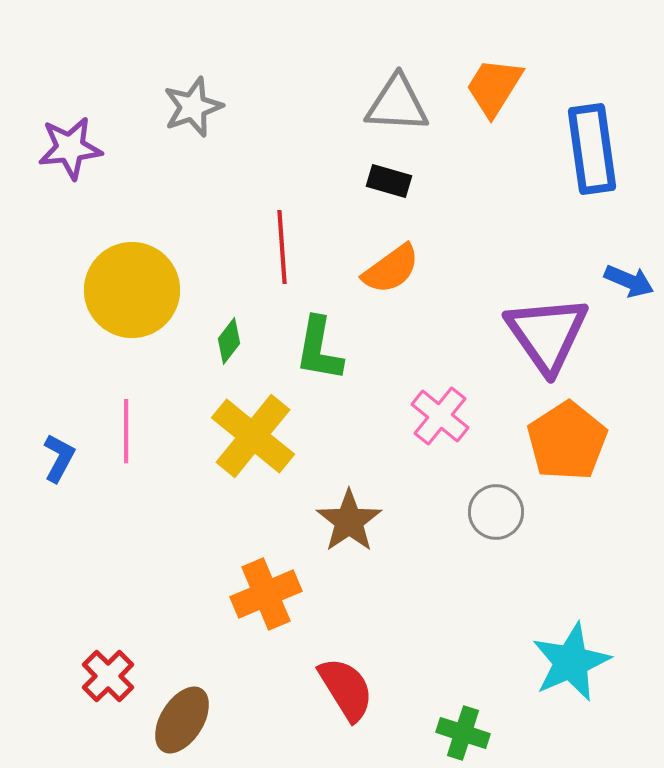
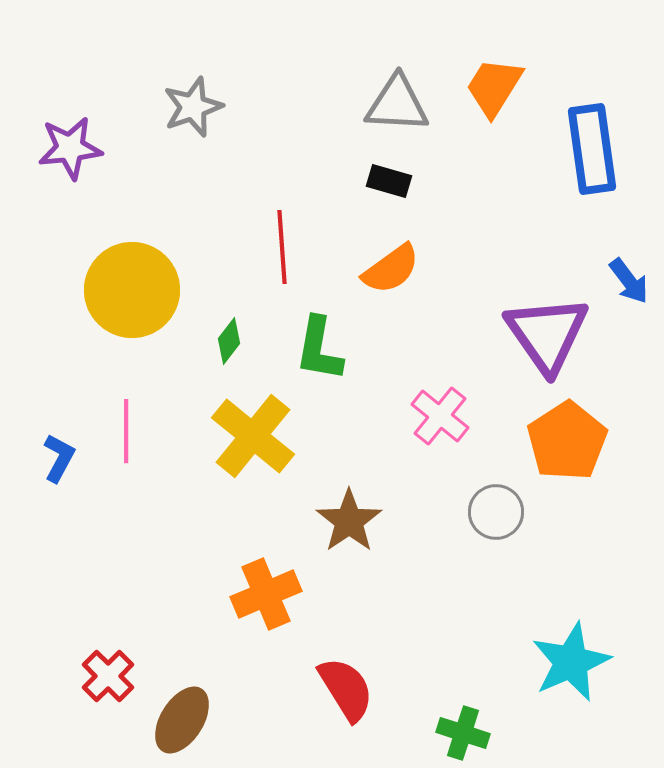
blue arrow: rotated 30 degrees clockwise
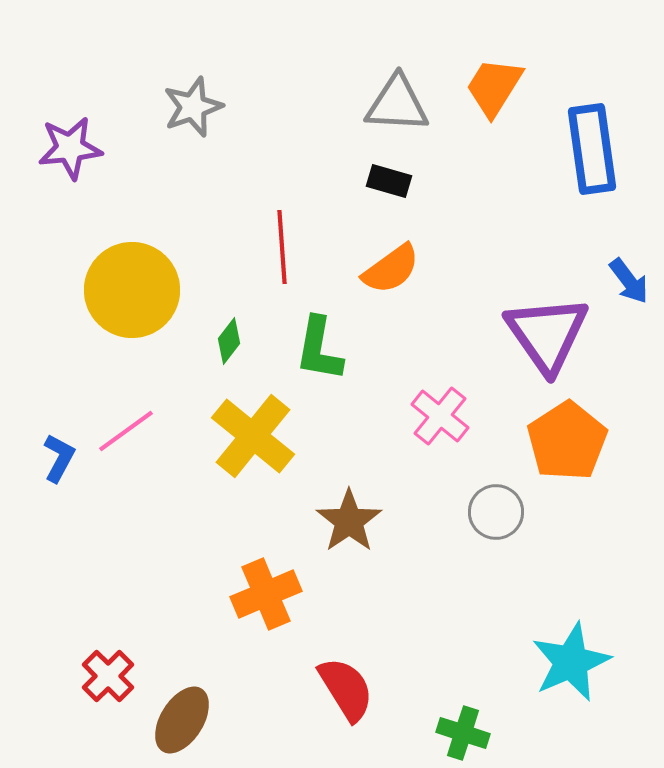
pink line: rotated 54 degrees clockwise
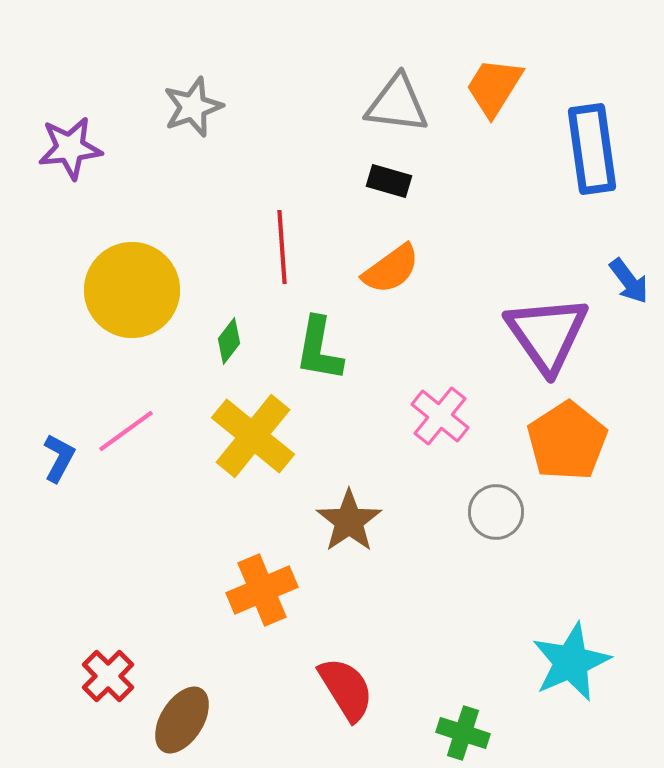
gray triangle: rotated 4 degrees clockwise
orange cross: moved 4 px left, 4 px up
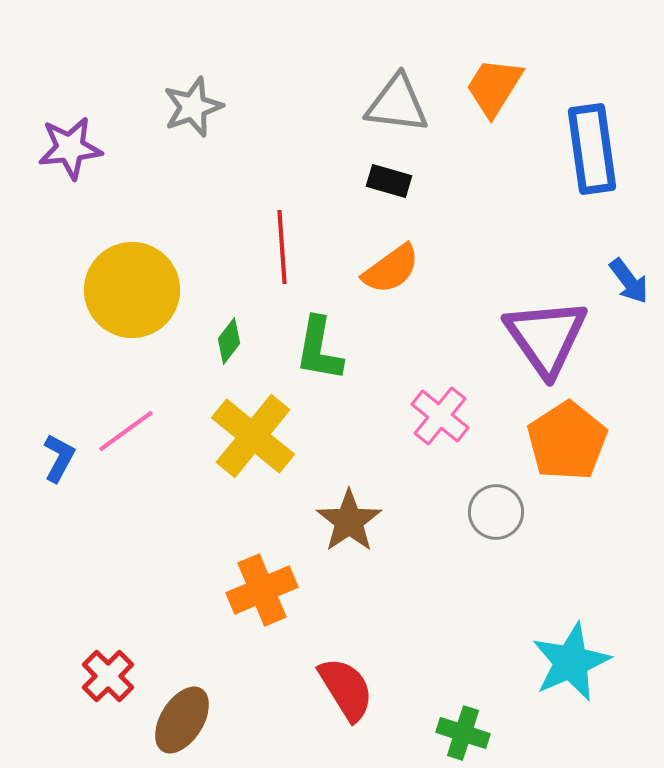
purple triangle: moved 1 px left, 3 px down
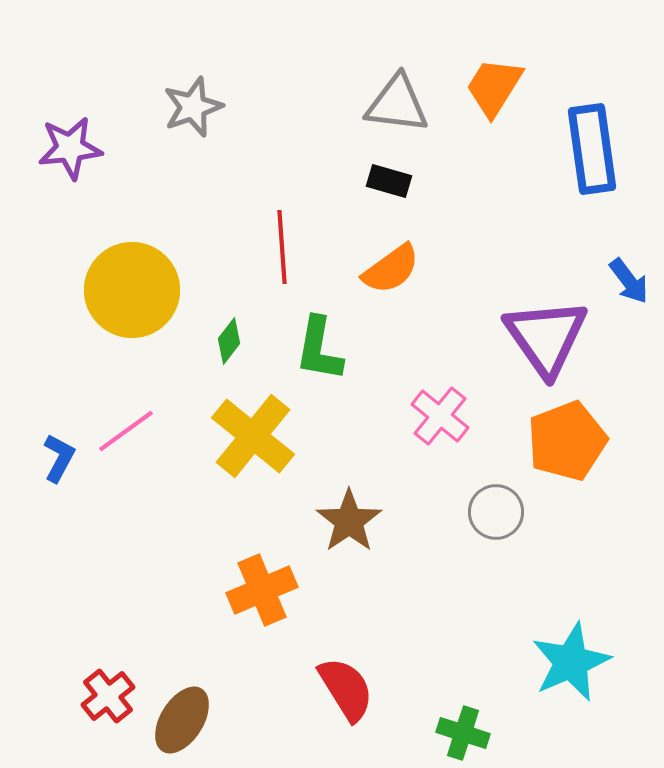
orange pentagon: rotated 12 degrees clockwise
red cross: moved 20 px down; rotated 6 degrees clockwise
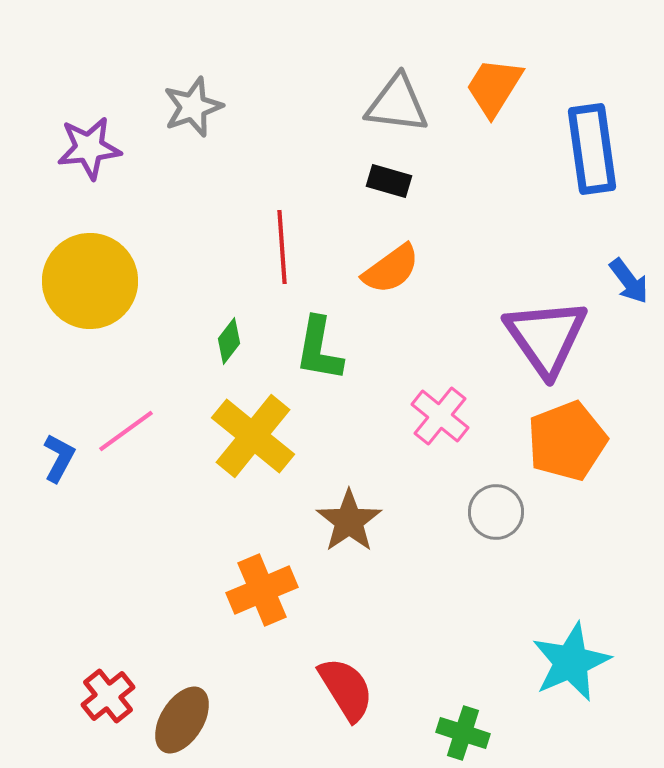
purple star: moved 19 px right
yellow circle: moved 42 px left, 9 px up
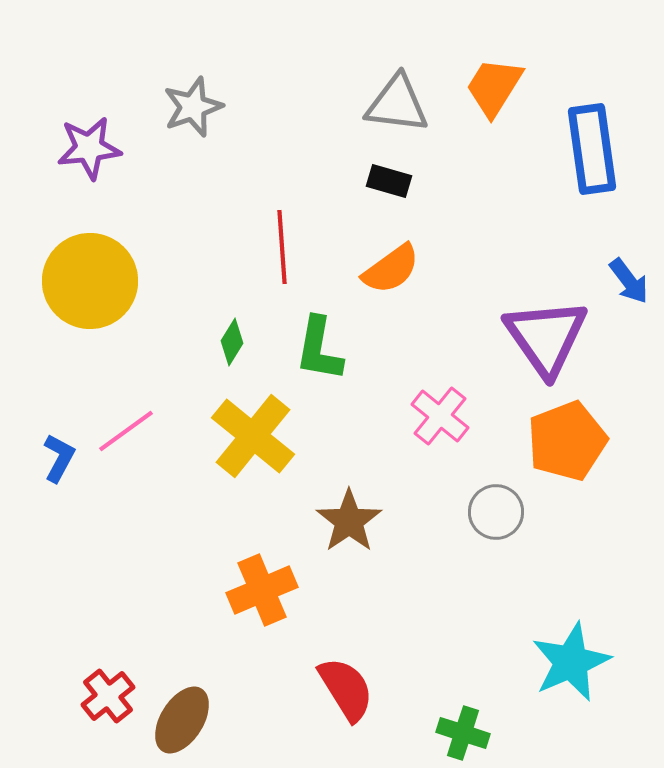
green diamond: moved 3 px right, 1 px down; rotated 6 degrees counterclockwise
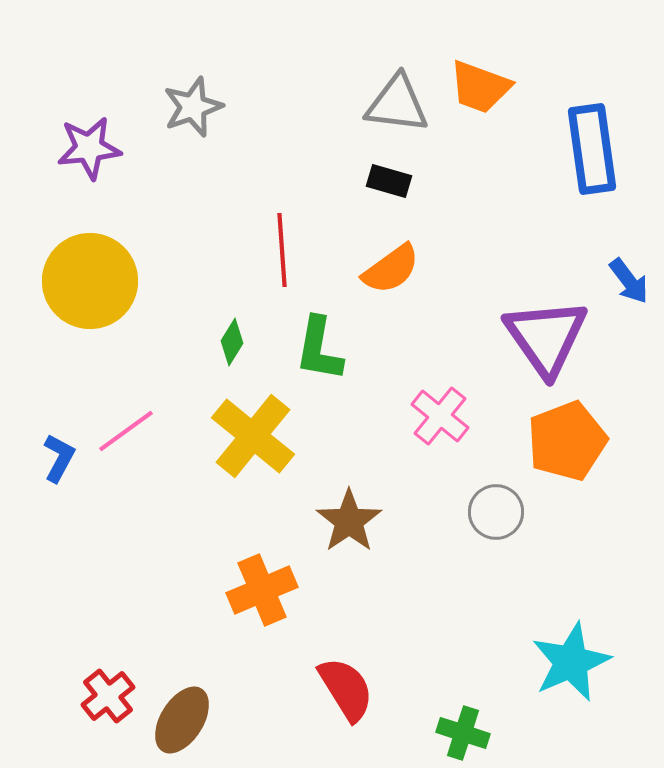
orange trapezoid: moved 14 px left; rotated 102 degrees counterclockwise
red line: moved 3 px down
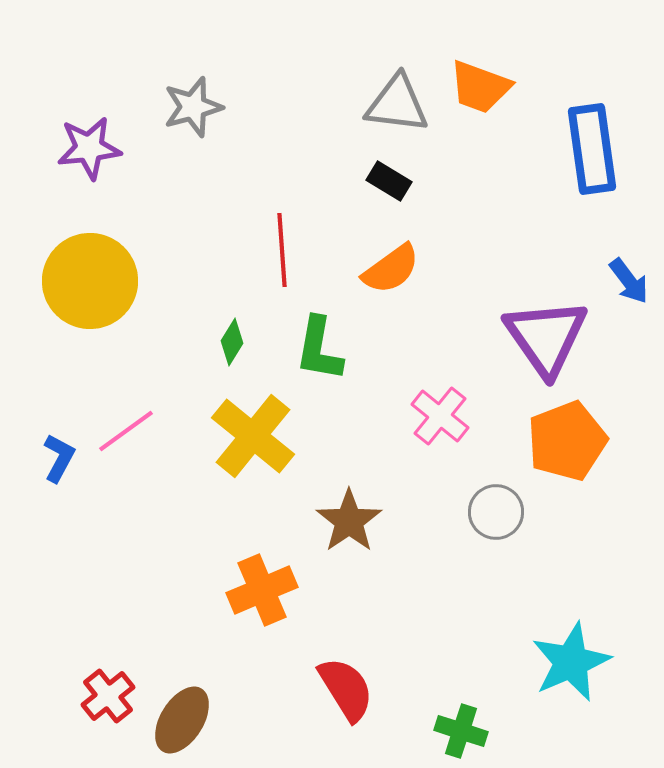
gray star: rotated 4 degrees clockwise
black rectangle: rotated 15 degrees clockwise
green cross: moved 2 px left, 2 px up
